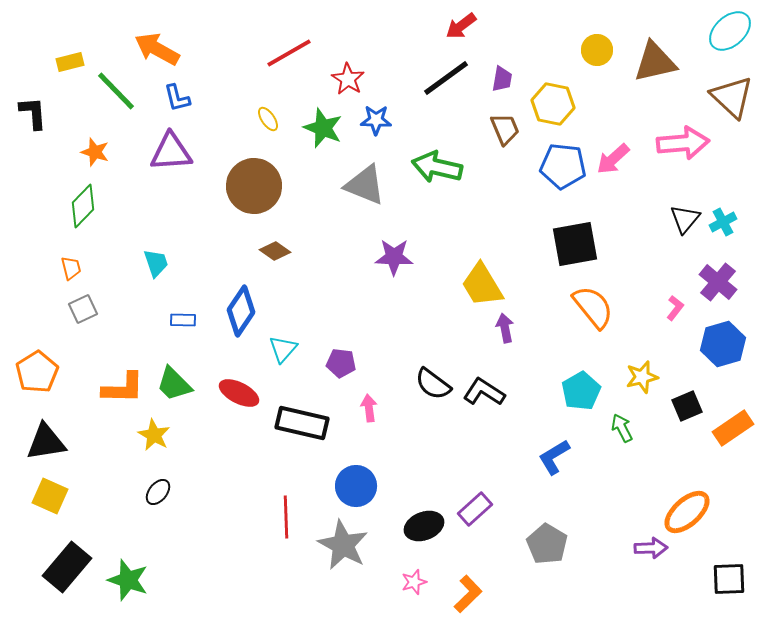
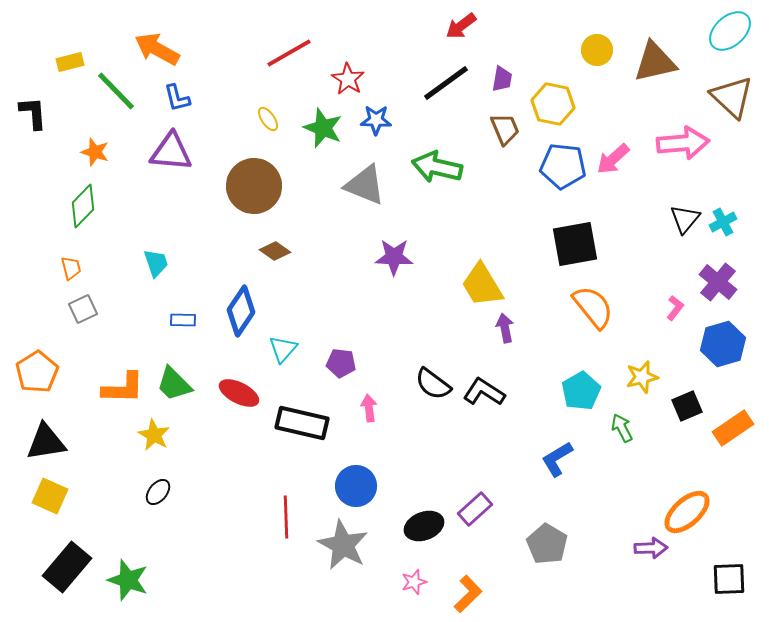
black line at (446, 78): moved 5 px down
purple triangle at (171, 152): rotated 9 degrees clockwise
blue L-shape at (554, 457): moved 3 px right, 2 px down
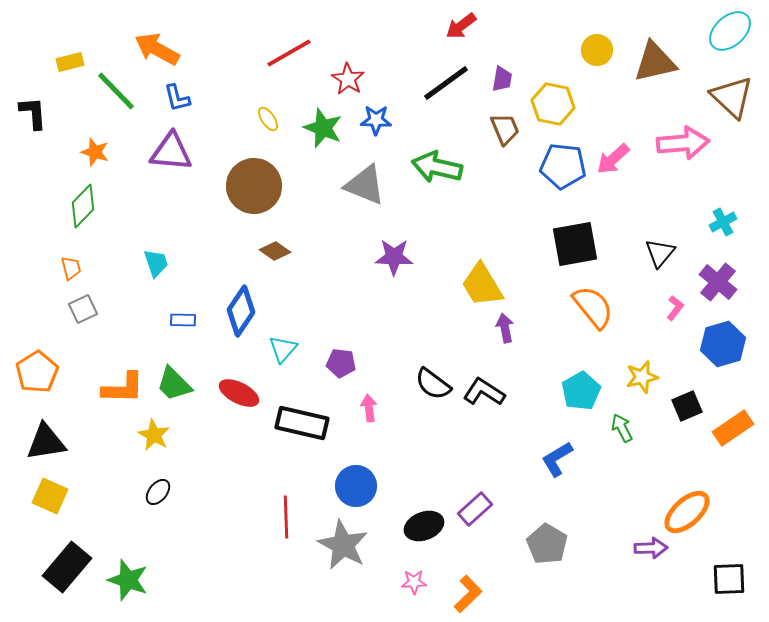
black triangle at (685, 219): moved 25 px left, 34 px down
pink star at (414, 582): rotated 15 degrees clockwise
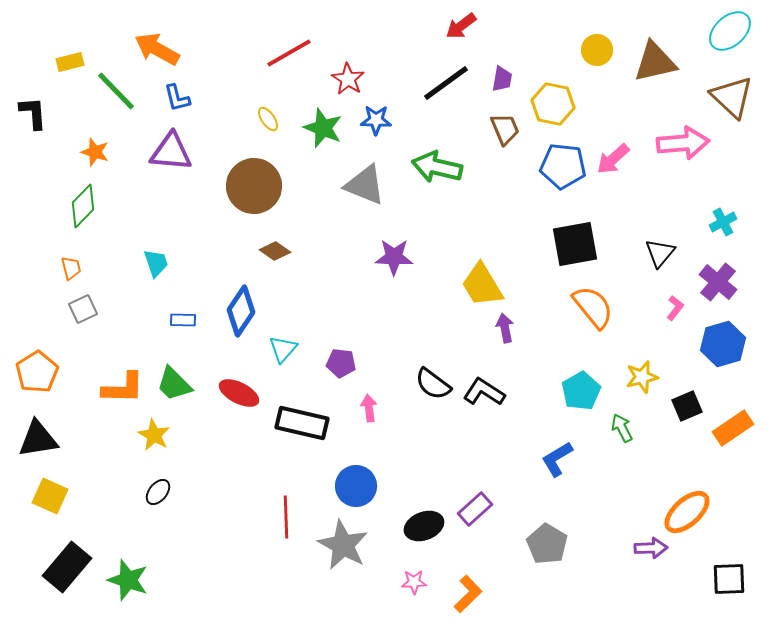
black triangle at (46, 442): moved 8 px left, 3 px up
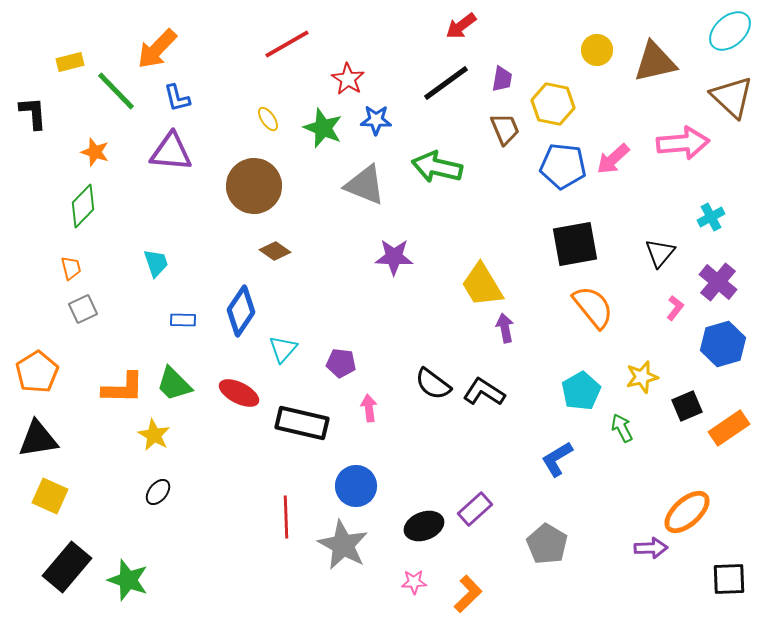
orange arrow at (157, 49): rotated 75 degrees counterclockwise
red line at (289, 53): moved 2 px left, 9 px up
cyan cross at (723, 222): moved 12 px left, 5 px up
orange rectangle at (733, 428): moved 4 px left
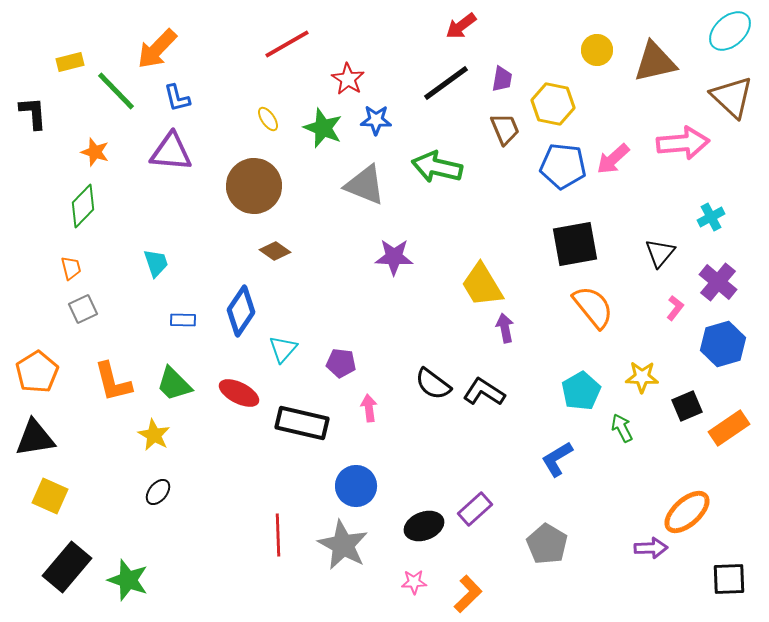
yellow star at (642, 377): rotated 16 degrees clockwise
orange L-shape at (123, 388): moved 10 px left, 6 px up; rotated 75 degrees clockwise
black triangle at (38, 439): moved 3 px left, 1 px up
red line at (286, 517): moved 8 px left, 18 px down
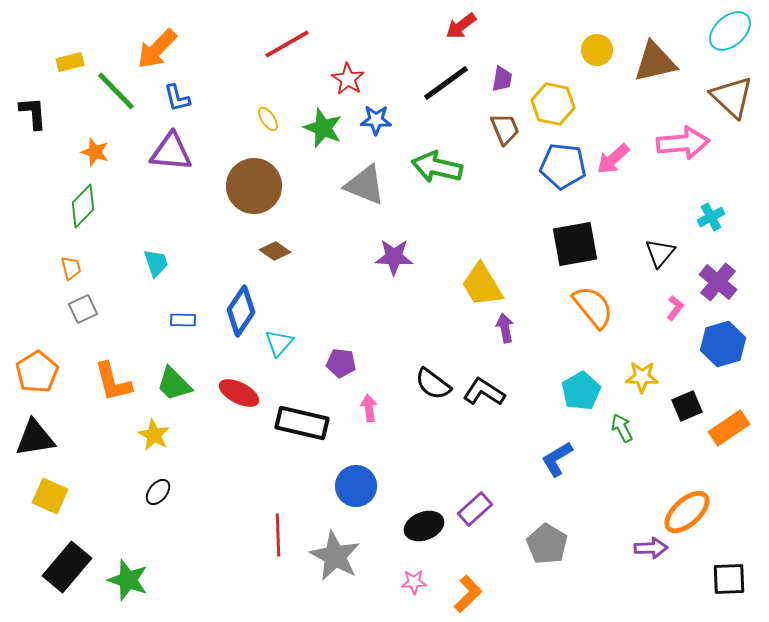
cyan triangle at (283, 349): moved 4 px left, 6 px up
gray star at (343, 545): moved 8 px left, 11 px down
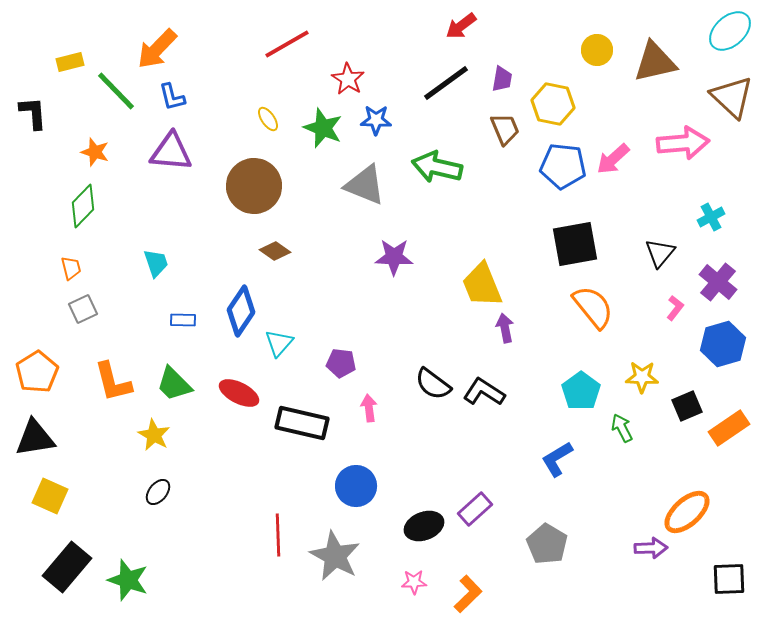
blue L-shape at (177, 98): moved 5 px left, 1 px up
yellow trapezoid at (482, 285): rotated 9 degrees clockwise
cyan pentagon at (581, 391): rotated 6 degrees counterclockwise
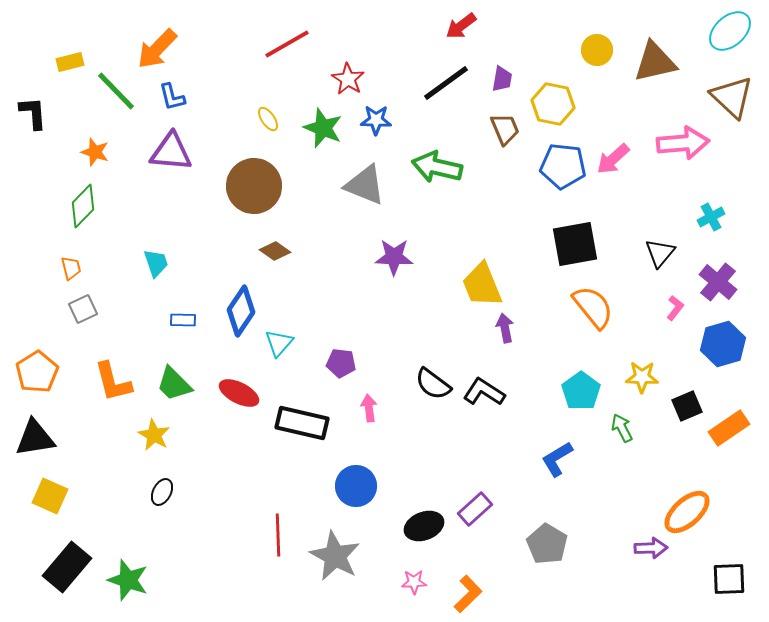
black ellipse at (158, 492): moved 4 px right; rotated 12 degrees counterclockwise
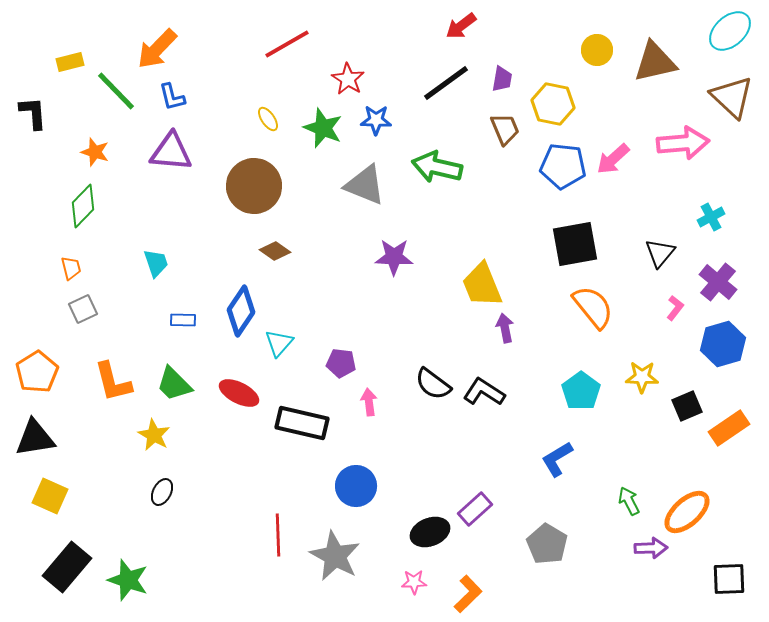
pink arrow at (369, 408): moved 6 px up
green arrow at (622, 428): moved 7 px right, 73 px down
black ellipse at (424, 526): moved 6 px right, 6 px down
